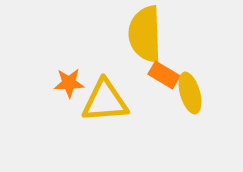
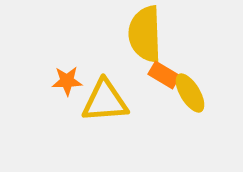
orange star: moved 2 px left, 2 px up
yellow ellipse: rotated 15 degrees counterclockwise
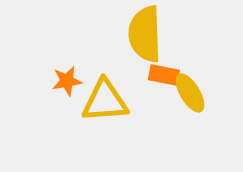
orange rectangle: rotated 20 degrees counterclockwise
orange star: rotated 8 degrees counterclockwise
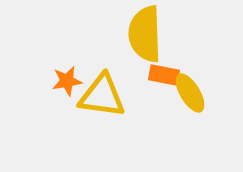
yellow triangle: moved 3 px left, 5 px up; rotated 12 degrees clockwise
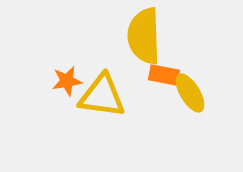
yellow semicircle: moved 1 px left, 2 px down
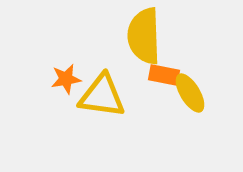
orange star: moved 1 px left, 2 px up
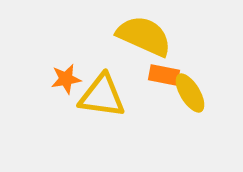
yellow semicircle: rotated 116 degrees clockwise
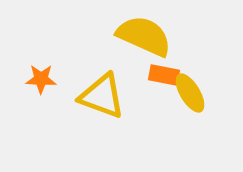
orange star: moved 25 px left; rotated 12 degrees clockwise
yellow triangle: rotated 12 degrees clockwise
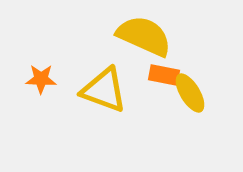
yellow triangle: moved 2 px right, 6 px up
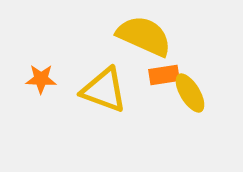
orange rectangle: rotated 20 degrees counterclockwise
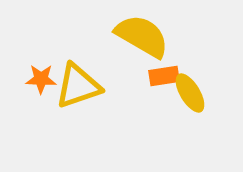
yellow semicircle: moved 2 px left; rotated 6 degrees clockwise
orange rectangle: moved 1 px down
yellow triangle: moved 26 px left, 4 px up; rotated 39 degrees counterclockwise
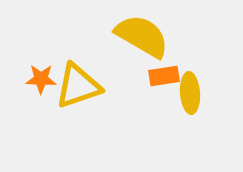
yellow ellipse: rotated 27 degrees clockwise
